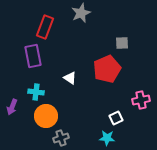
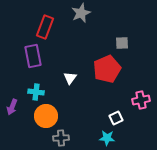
white triangle: rotated 32 degrees clockwise
gray cross: rotated 14 degrees clockwise
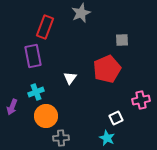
gray square: moved 3 px up
cyan cross: rotated 28 degrees counterclockwise
cyan star: rotated 21 degrees clockwise
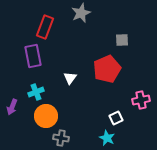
gray cross: rotated 14 degrees clockwise
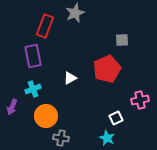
gray star: moved 6 px left
red rectangle: moved 1 px up
white triangle: rotated 24 degrees clockwise
cyan cross: moved 3 px left, 3 px up
pink cross: moved 1 px left
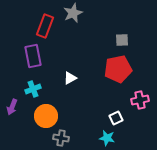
gray star: moved 2 px left
red pentagon: moved 11 px right; rotated 12 degrees clockwise
cyan star: rotated 14 degrees counterclockwise
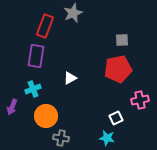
purple rectangle: moved 3 px right; rotated 20 degrees clockwise
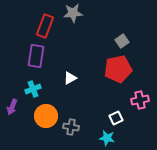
gray star: rotated 18 degrees clockwise
gray square: moved 1 px down; rotated 32 degrees counterclockwise
gray cross: moved 10 px right, 11 px up
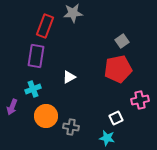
white triangle: moved 1 px left, 1 px up
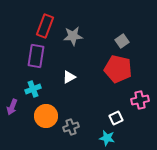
gray star: moved 23 px down
red pentagon: rotated 24 degrees clockwise
gray cross: rotated 28 degrees counterclockwise
